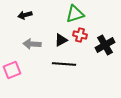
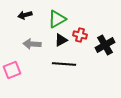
green triangle: moved 18 px left, 5 px down; rotated 12 degrees counterclockwise
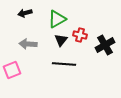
black arrow: moved 2 px up
black triangle: rotated 24 degrees counterclockwise
gray arrow: moved 4 px left
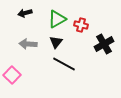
red cross: moved 1 px right, 10 px up
black triangle: moved 5 px left, 2 px down
black cross: moved 1 px left, 1 px up
black line: rotated 25 degrees clockwise
pink square: moved 5 px down; rotated 24 degrees counterclockwise
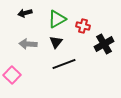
red cross: moved 2 px right, 1 px down
black line: rotated 50 degrees counterclockwise
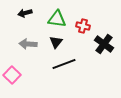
green triangle: rotated 36 degrees clockwise
black cross: rotated 24 degrees counterclockwise
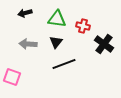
pink square: moved 2 px down; rotated 24 degrees counterclockwise
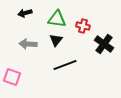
black triangle: moved 2 px up
black line: moved 1 px right, 1 px down
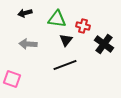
black triangle: moved 10 px right
pink square: moved 2 px down
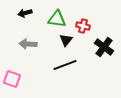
black cross: moved 3 px down
